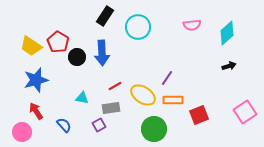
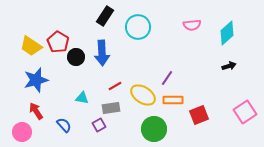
black circle: moved 1 px left
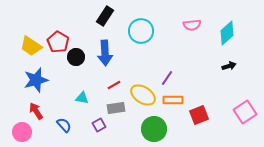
cyan circle: moved 3 px right, 4 px down
blue arrow: moved 3 px right
red line: moved 1 px left, 1 px up
gray rectangle: moved 5 px right
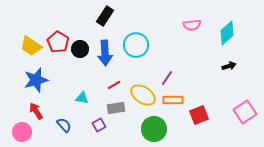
cyan circle: moved 5 px left, 14 px down
black circle: moved 4 px right, 8 px up
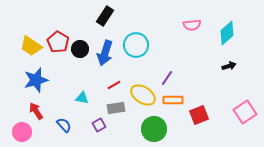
blue arrow: rotated 20 degrees clockwise
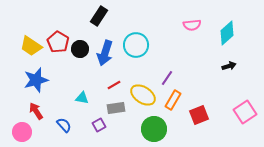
black rectangle: moved 6 px left
orange rectangle: rotated 60 degrees counterclockwise
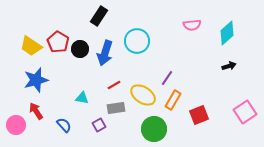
cyan circle: moved 1 px right, 4 px up
pink circle: moved 6 px left, 7 px up
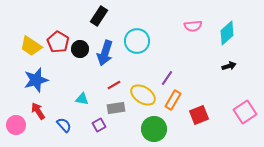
pink semicircle: moved 1 px right, 1 px down
cyan triangle: moved 1 px down
red arrow: moved 2 px right
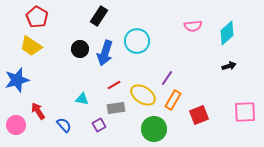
red pentagon: moved 21 px left, 25 px up
blue star: moved 19 px left
pink square: rotated 30 degrees clockwise
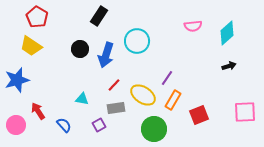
blue arrow: moved 1 px right, 2 px down
red line: rotated 16 degrees counterclockwise
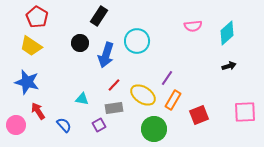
black circle: moved 6 px up
blue star: moved 10 px right, 2 px down; rotated 30 degrees clockwise
gray rectangle: moved 2 px left
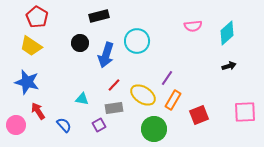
black rectangle: rotated 42 degrees clockwise
